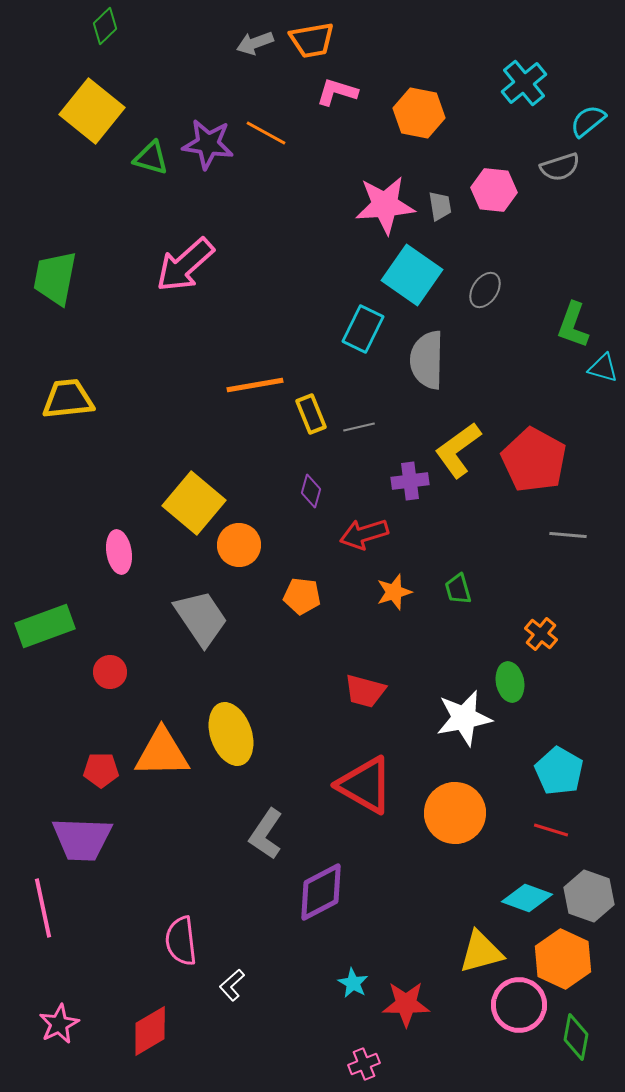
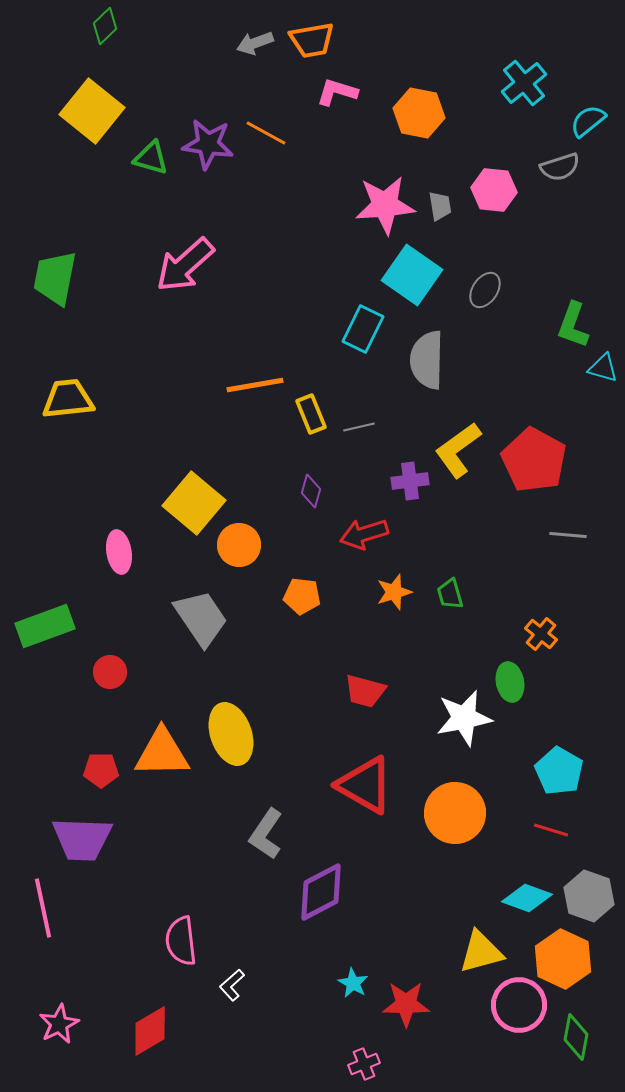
green trapezoid at (458, 589): moved 8 px left, 5 px down
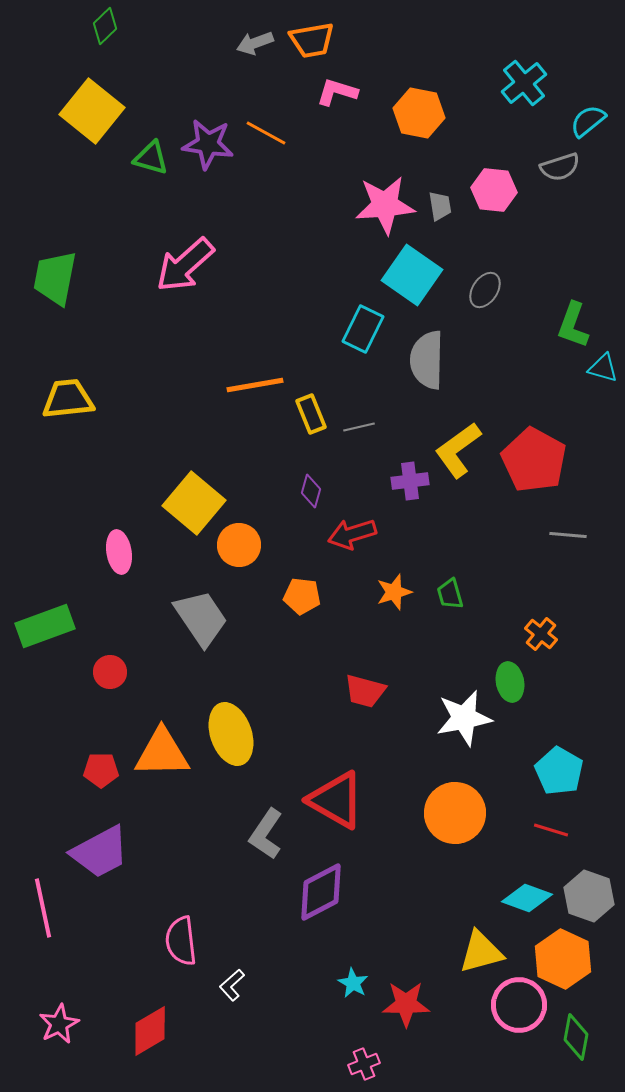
red arrow at (364, 534): moved 12 px left
red triangle at (365, 785): moved 29 px left, 15 px down
purple trapezoid at (82, 839): moved 18 px right, 13 px down; rotated 30 degrees counterclockwise
